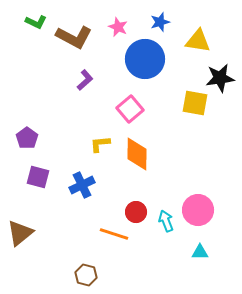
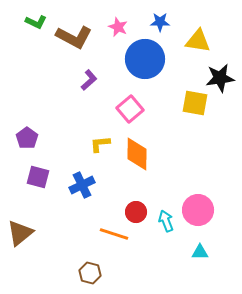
blue star: rotated 18 degrees clockwise
purple L-shape: moved 4 px right
brown hexagon: moved 4 px right, 2 px up
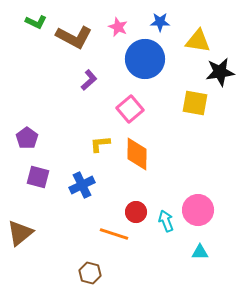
black star: moved 6 px up
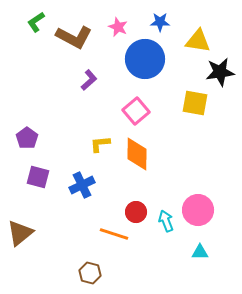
green L-shape: rotated 120 degrees clockwise
pink square: moved 6 px right, 2 px down
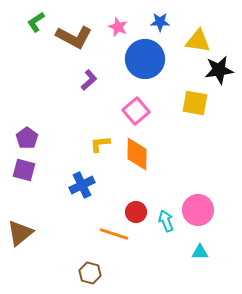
black star: moved 1 px left, 2 px up
purple square: moved 14 px left, 7 px up
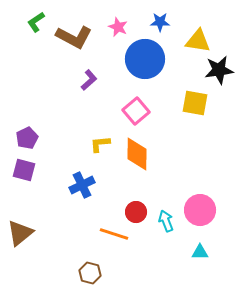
purple pentagon: rotated 10 degrees clockwise
pink circle: moved 2 px right
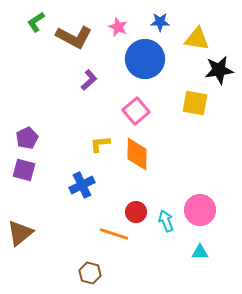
yellow triangle: moved 1 px left, 2 px up
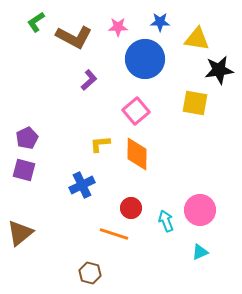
pink star: rotated 24 degrees counterclockwise
red circle: moved 5 px left, 4 px up
cyan triangle: rotated 24 degrees counterclockwise
